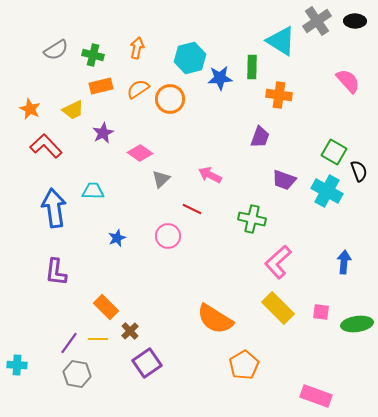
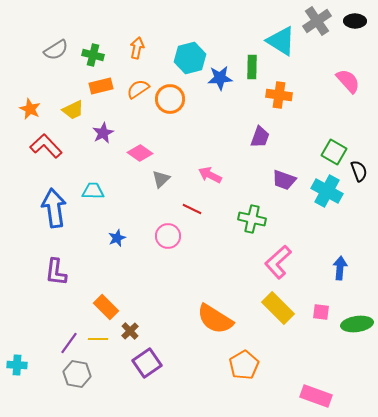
blue arrow at (344, 262): moved 4 px left, 6 px down
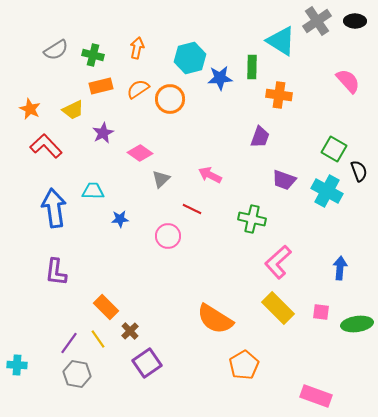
green square at (334, 152): moved 3 px up
blue star at (117, 238): moved 3 px right, 19 px up; rotated 18 degrees clockwise
yellow line at (98, 339): rotated 54 degrees clockwise
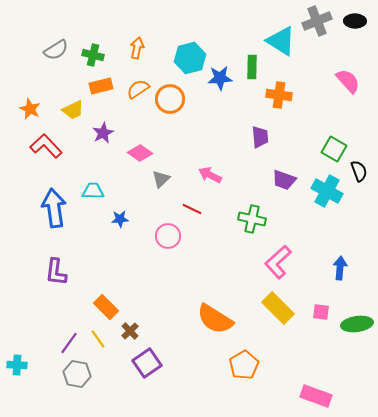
gray cross at (317, 21): rotated 12 degrees clockwise
purple trapezoid at (260, 137): rotated 25 degrees counterclockwise
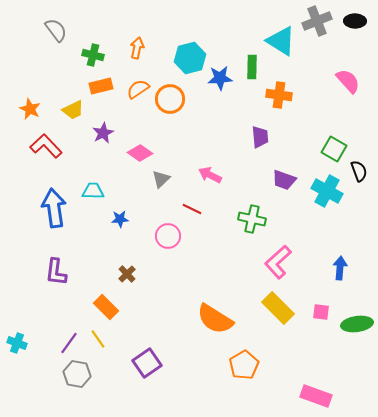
gray semicircle at (56, 50): moved 20 px up; rotated 95 degrees counterclockwise
brown cross at (130, 331): moved 3 px left, 57 px up
cyan cross at (17, 365): moved 22 px up; rotated 18 degrees clockwise
